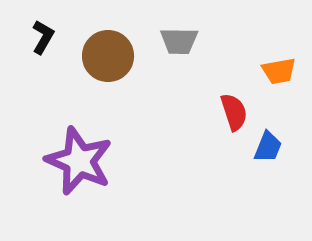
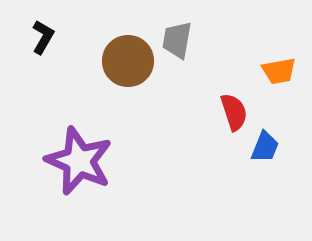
gray trapezoid: moved 2 px left, 1 px up; rotated 99 degrees clockwise
brown circle: moved 20 px right, 5 px down
blue trapezoid: moved 3 px left
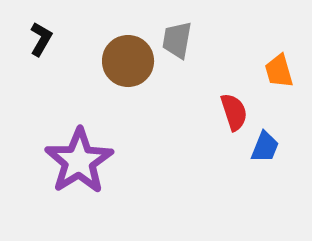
black L-shape: moved 2 px left, 2 px down
orange trapezoid: rotated 84 degrees clockwise
purple star: rotated 16 degrees clockwise
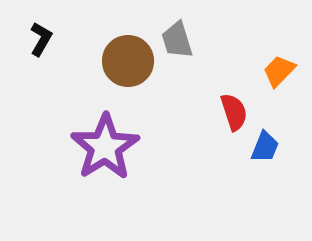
gray trapezoid: rotated 27 degrees counterclockwise
orange trapezoid: rotated 60 degrees clockwise
purple star: moved 26 px right, 14 px up
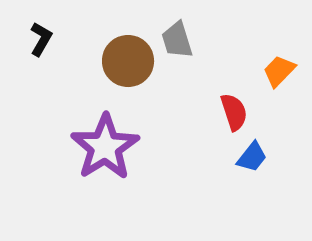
blue trapezoid: moved 13 px left, 10 px down; rotated 16 degrees clockwise
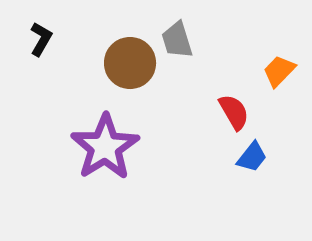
brown circle: moved 2 px right, 2 px down
red semicircle: rotated 12 degrees counterclockwise
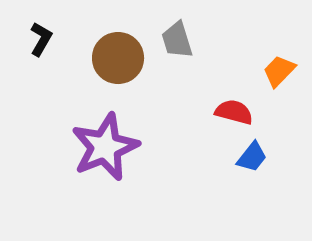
brown circle: moved 12 px left, 5 px up
red semicircle: rotated 45 degrees counterclockwise
purple star: rotated 10 degrees clockwise
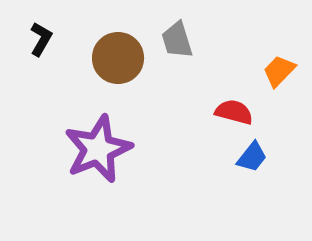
purple star: moved 7 px left, 2 px down
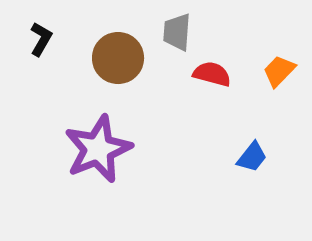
gray trapezoid: moved 8 px up; rotated 21 degrees clockwise
red semicircle: moved 22 px left, 38 px up
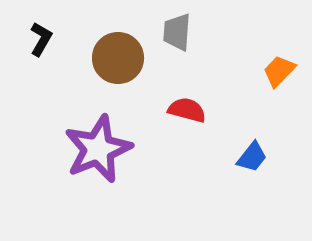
red semicircle: moved 25 px left, 36 px down
